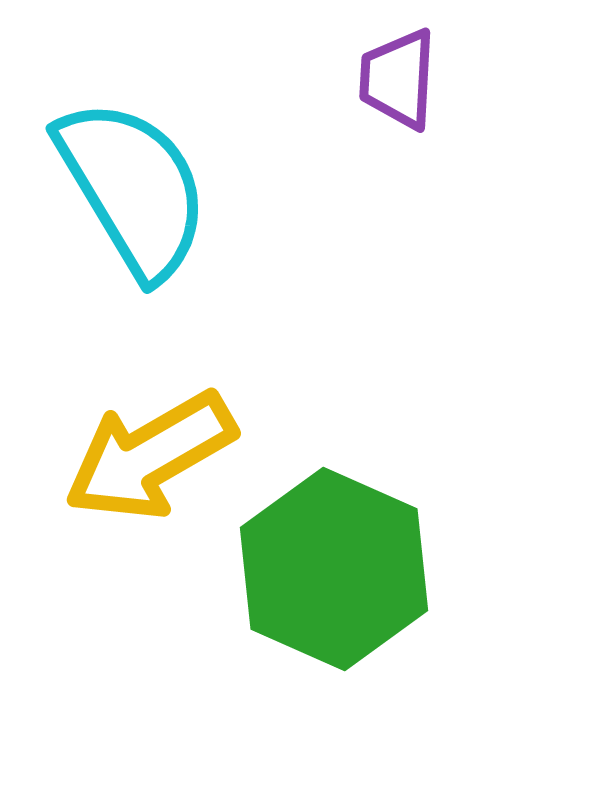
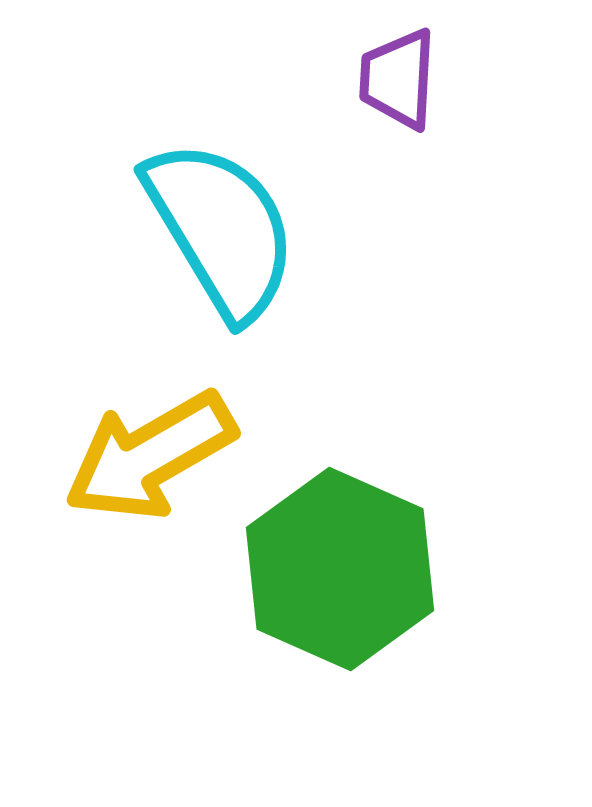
cyan semicircle: moved 88 px right, 41 px down
green hexagon: moved 6 px right
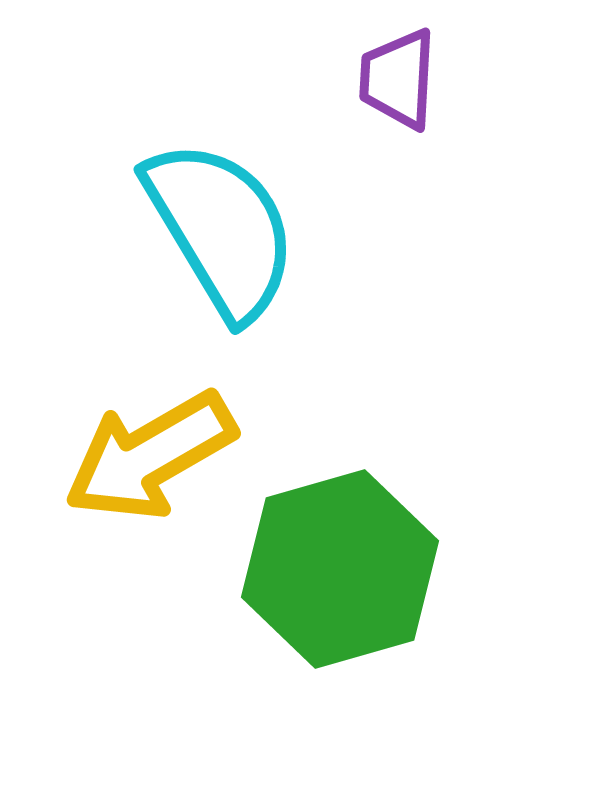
green hexagon: rotated 20 degrees clockwise
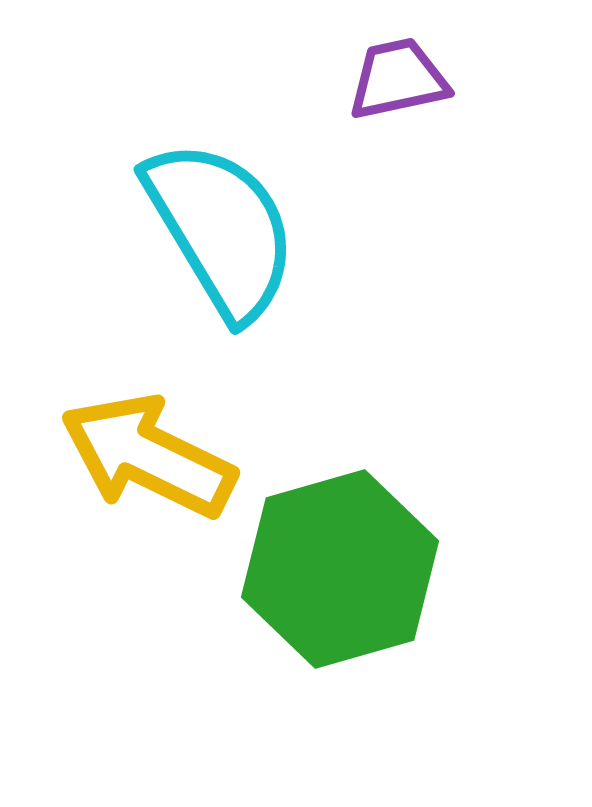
purple trapezoid: rotated 75 degrees clockwise
yellow arrow: moved 2 px left; rotated 56 degrees clockwise
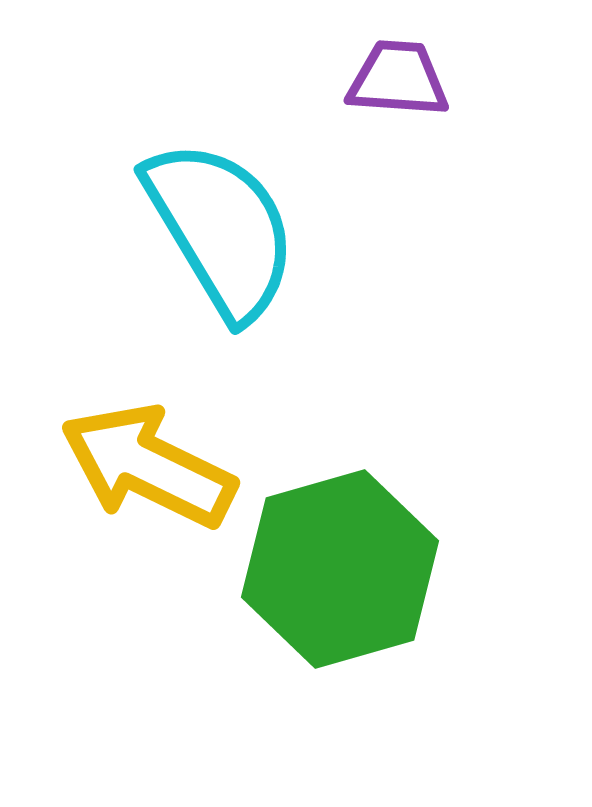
purple trapezoid: rotated 16 degrees clockwise
yellow arrow: moved 10 px down
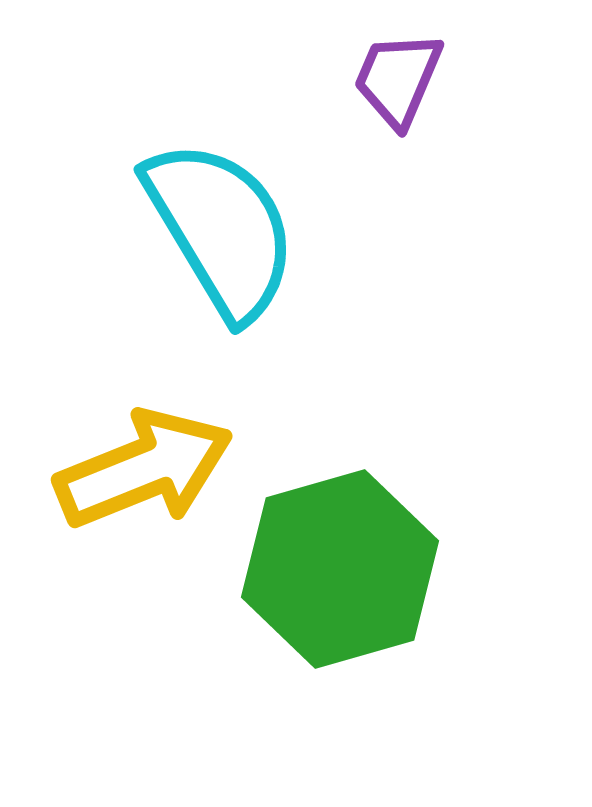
purple trapezoid: rotated 71 degrees counterclockwise
yellow arrow: moved 4 px left, 3 px down; rotated 132 degrees clockwise
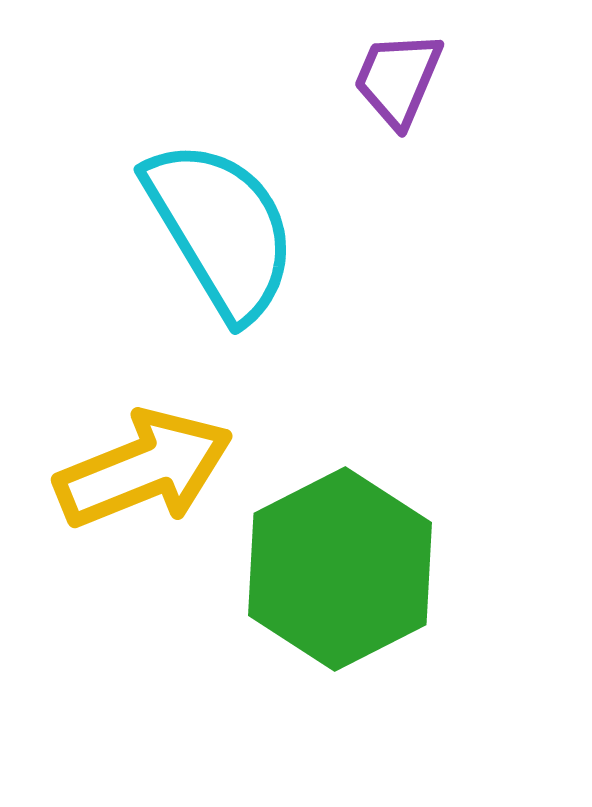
green hexagon: rotated 11 degrees counterclockwise
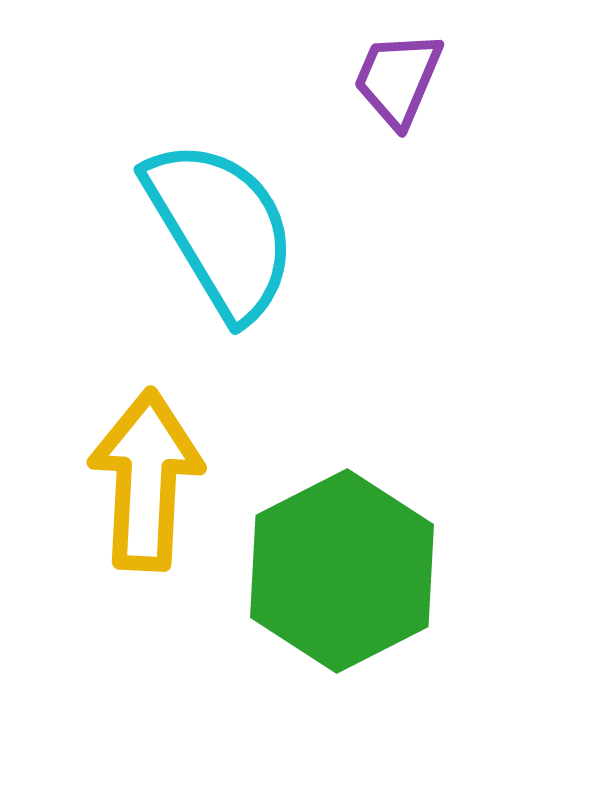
yellow arrow: moved 2 px right, 11 px down; rotated 65 degrees counterclockwise
green hexagon: moved 2 px right, 2 px down
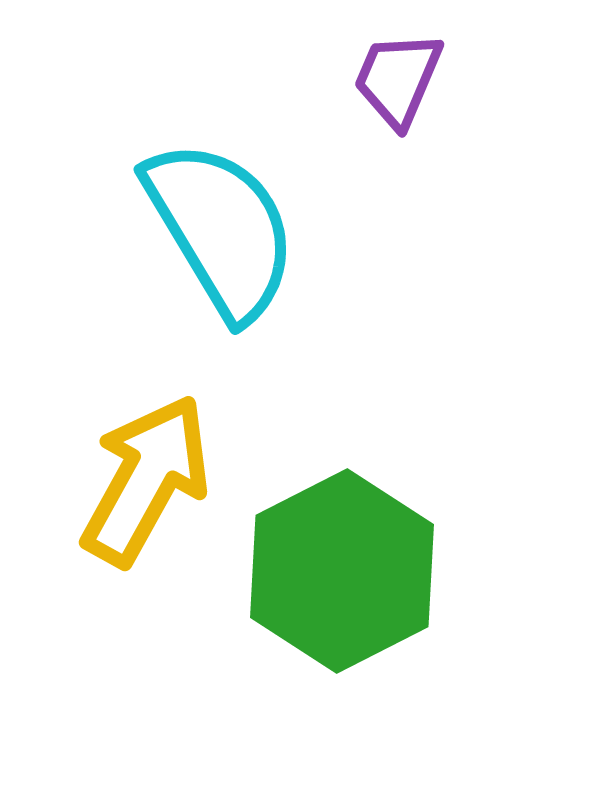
yellow arrow: rotated 26 degrees clockwise
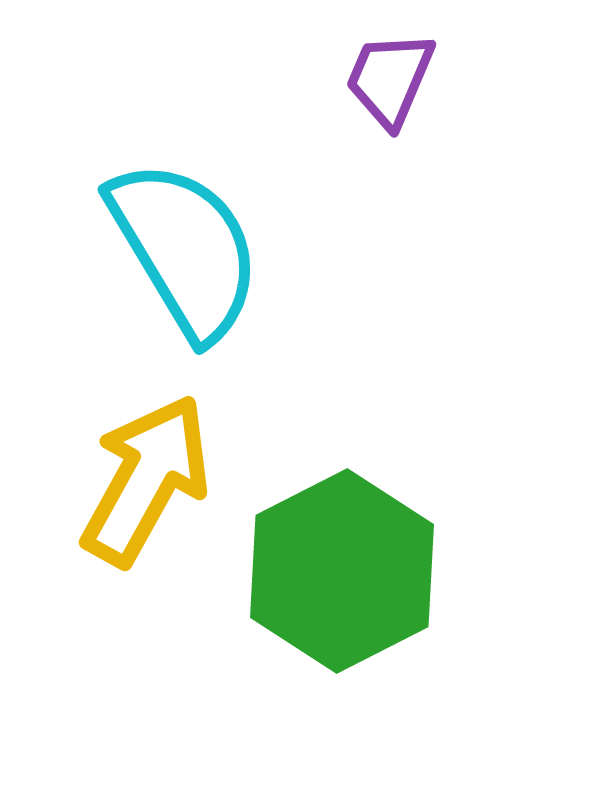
purple trapezoid: moved 8 px left
cyan semicircle: moved 36 px left, 20 px down
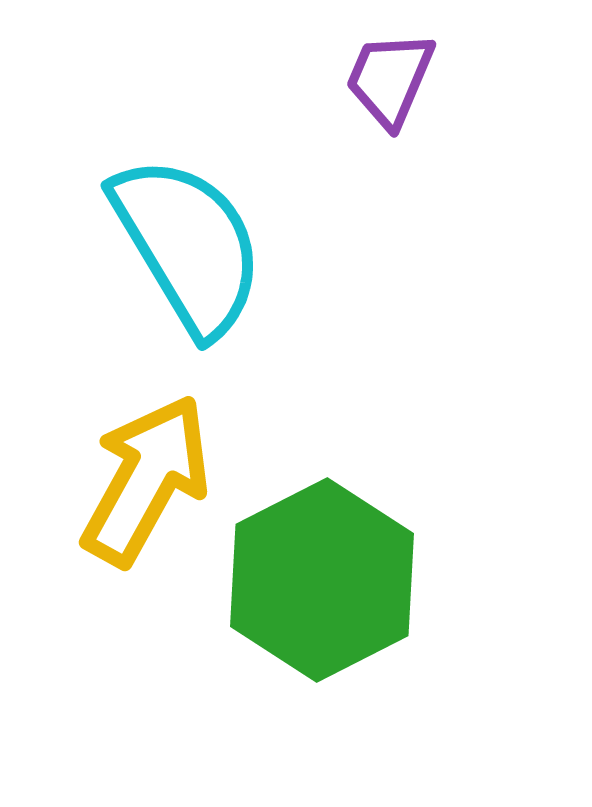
cyan semicircle: moved 3 px right, 4 px up
green hexagon: moved 20 px left, 9 px down
